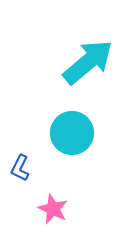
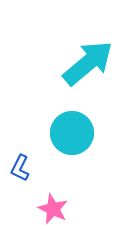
cyan arrow: moved 1 px down
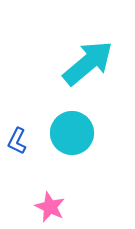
blue L-shape: moved 3 px left, 27 px up
pink star: moved 3 px left, 2 px up
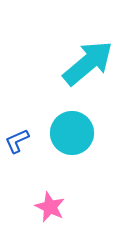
blue L-shape: rotated 40 degrees clockwise
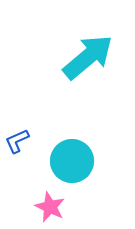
cyan arrow: moved 6 px up
cyan circle: moved 28 px down
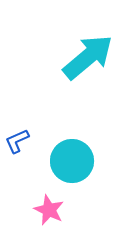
pink star: moved 1 px left, 3 px down
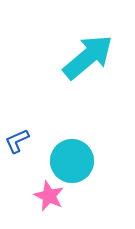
pink star: moved 14 px up
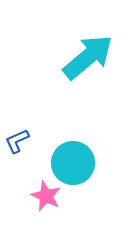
cyan circle: moved 1 px right, 2 px down
pink star: moved 3 px left
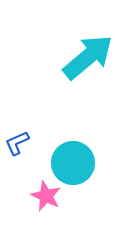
blue L-shape: moved 2 px down
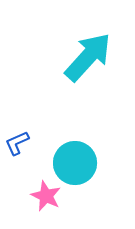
cyan arrow: rotated 8 degrees counterclockwise
cyan circle: moved 2 px right
